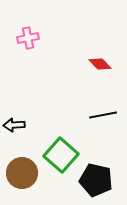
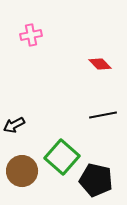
pink cross: moved 3 px right, 3 px up
black arrow: rotated 25 degrees counterclockwise
green square: moved 1 px right, 2 px down
brown circle: moved 2 px up
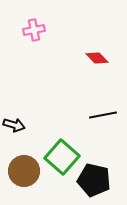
pink cross: moved 3 px right, 5 px up
red diamond: moved 3 px left, 6 px up
black arrow: rotated 135 degrees counterclockwise
brown circle: moved 2 px right
black pentagon: moved 2 px left
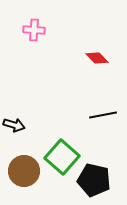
pink cross: rotated 15 degrees clockwise
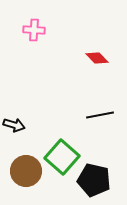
black line: moved 3 px left
brown circle: moved 2 px right
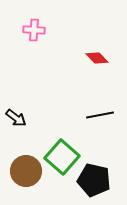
black arrow: moved 2 px right, 7 px up; rotated 20 degrees clockwise
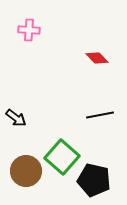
pink cross: moved 5 px left
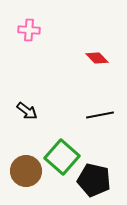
black arrow: moved 11 px right, 7 px up
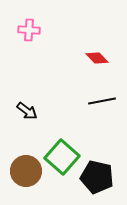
black line: moved 2 px right, 14 px up
black pentagon: moved 3 px right, 3 px up
